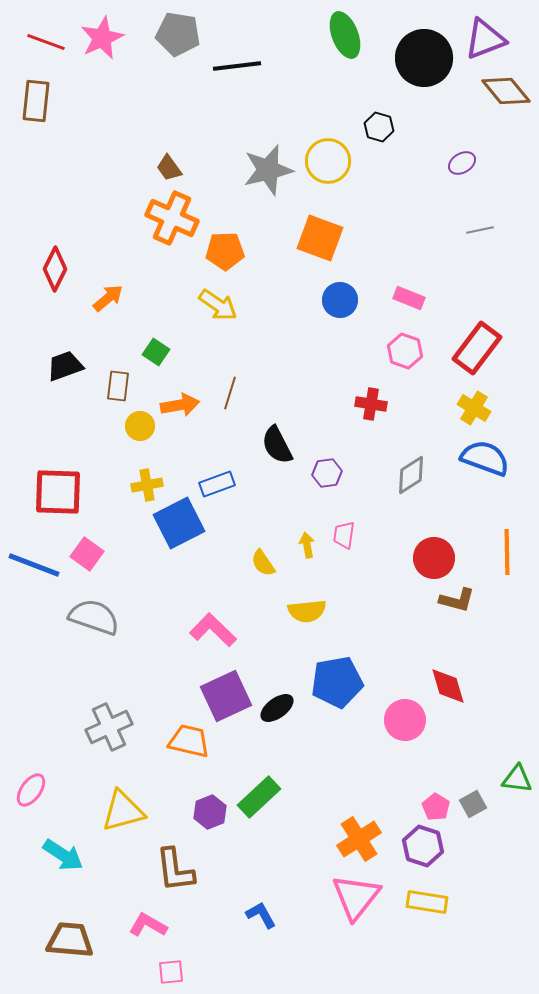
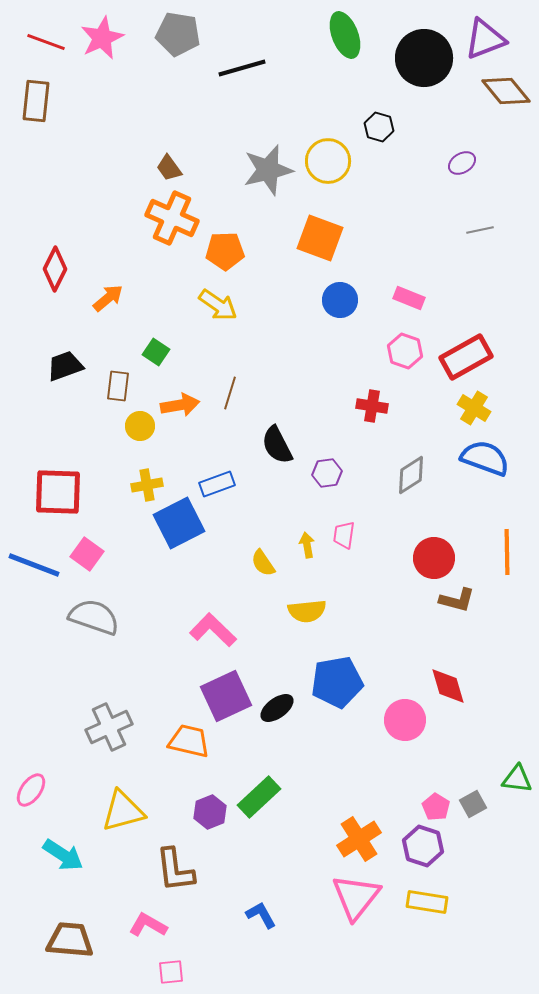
black line at (237, 66): moved 5 px right, 2 px down; rotated 9 degrees counterclockwise
red rectangle at (477, 348): moved 11 px left, 9 px down; rotated 24 degrees clockwise
red cross at (371, 404): moved 1 px right, 2 px down
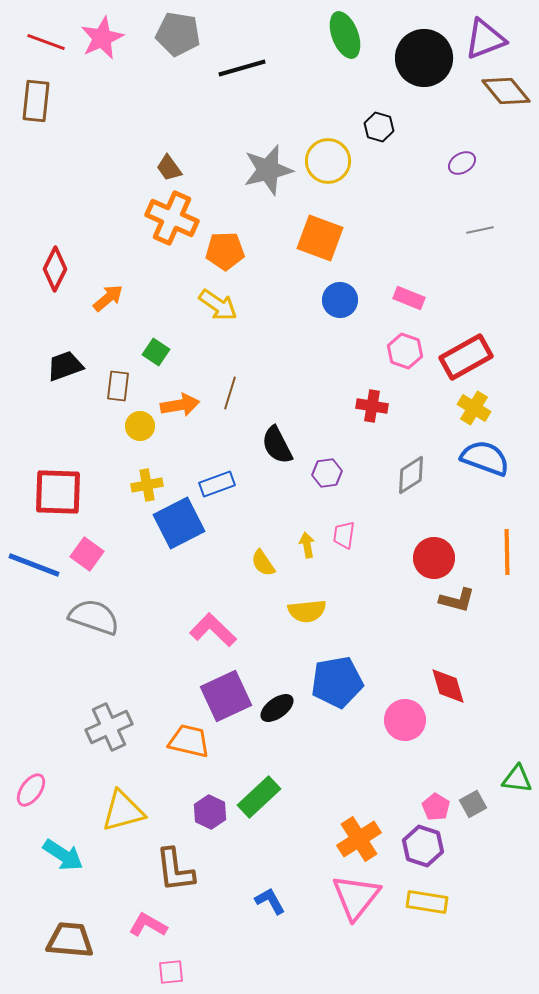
purple hexagon at (210, 812): rotated 12 degrees counterclockwise
blue L-shape at (261, 915): moved 9 px right, 14 px up
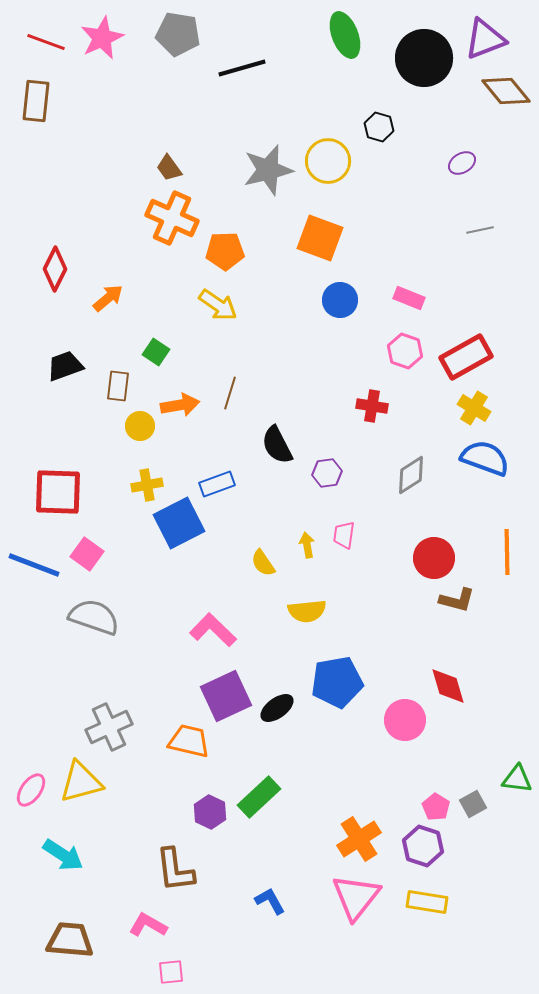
yellow triangle at (123, 811): moved 42 px left, 29 px up
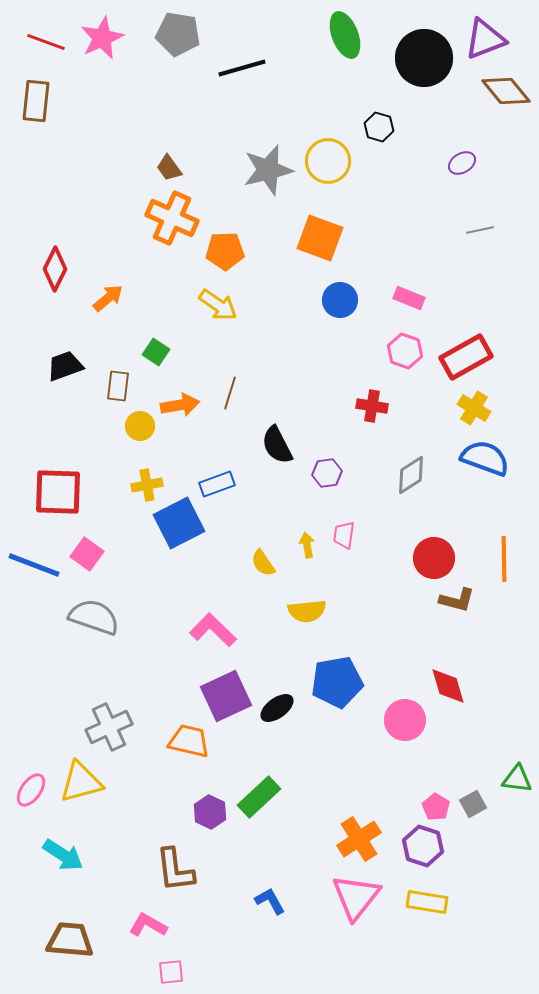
orange line at (507, 552): moved 3 px left, 7 px down
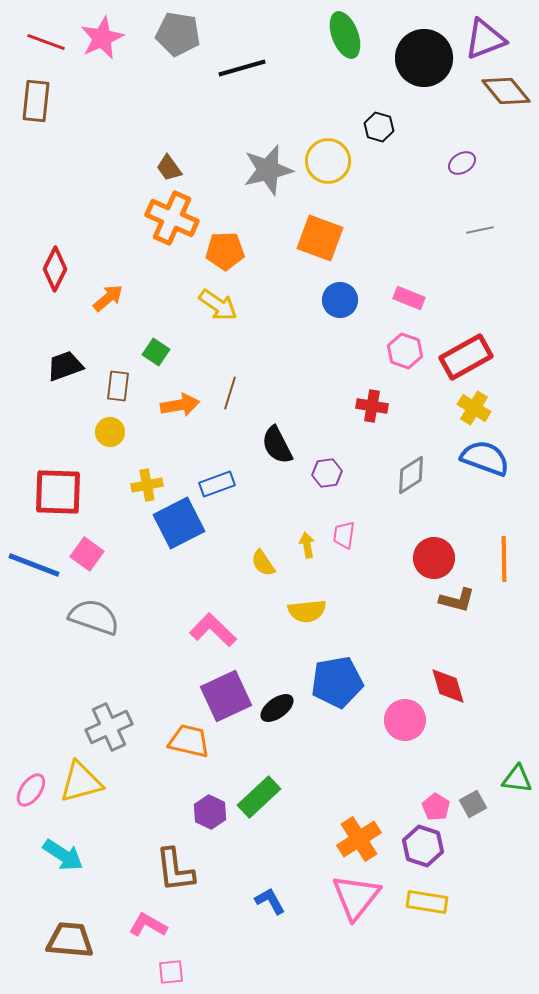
yellow circle at (140, 426): moved 30 px left, 6 px down
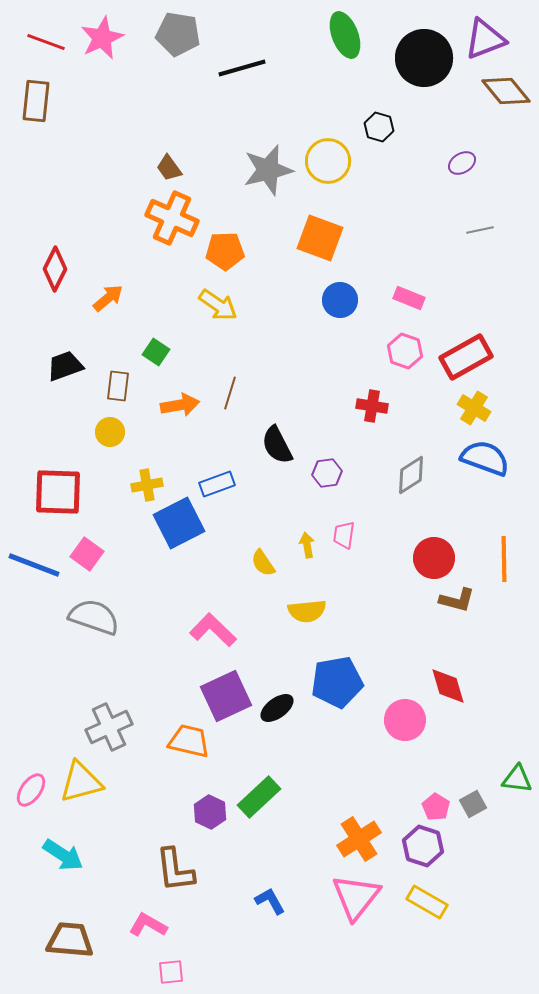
yellow rectangle at (427, 902): rotated 21 degrees clockwise
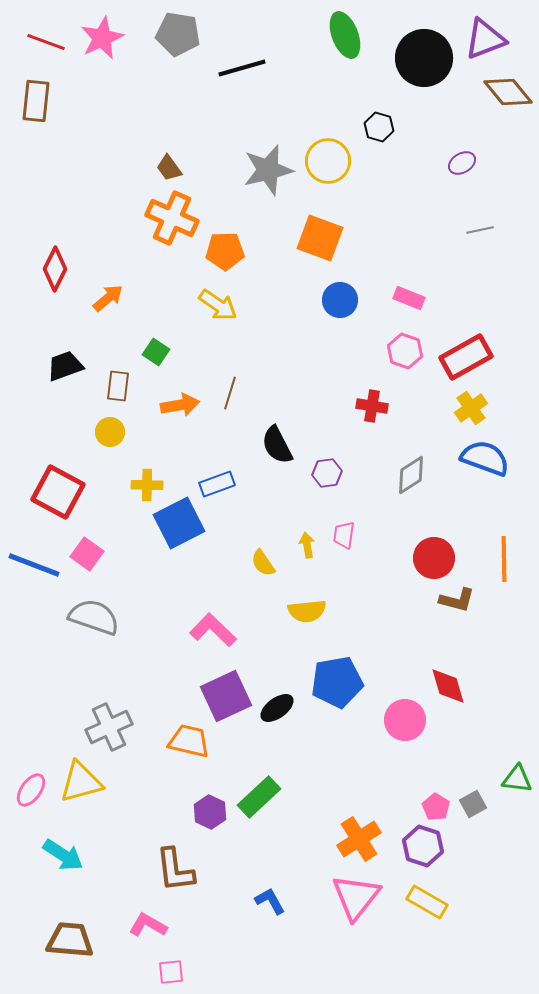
brown diamond at (506, 91): moved 2 px right, 1 px down
yellow cross at (474, 408): moved 3 px left; rotated 24 degrees clockwise
yellow cross at (147, 485): rotated 12 degrees clockwise
red square at (58, 492): rotated 26 degrees clockwise
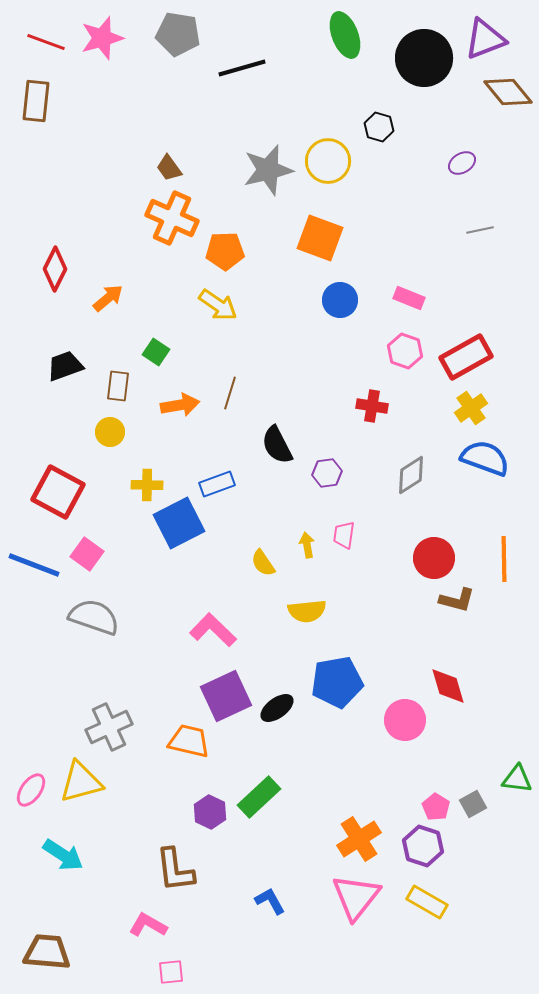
pink star at (102, 38): rotated 9 degrees clockwise
brown trapezoid at (70, 940): moved 23 px left, 12 px down
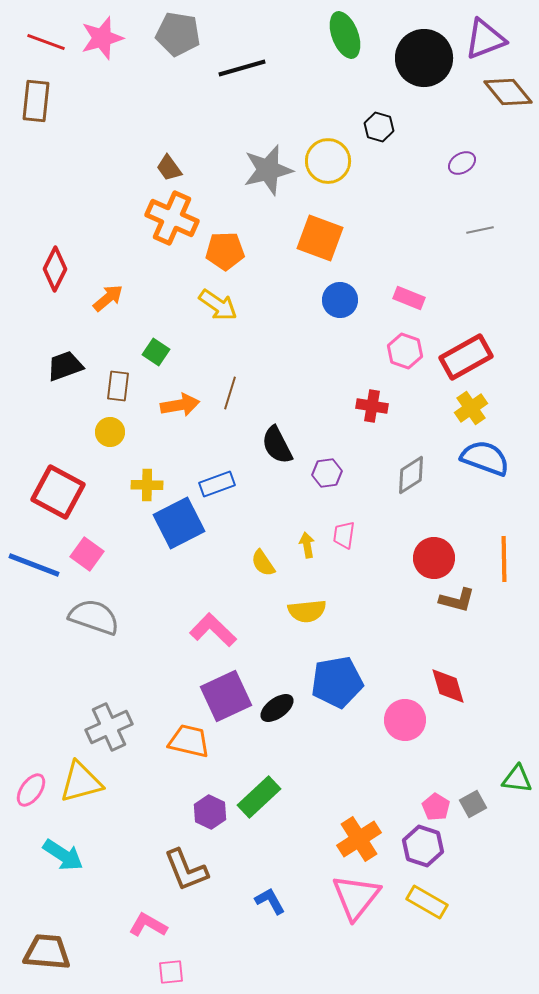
brown L-shape at (175, 870): moved 11 px right; rotated 15 degrees counterclockwise
